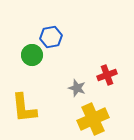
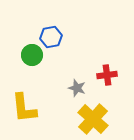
red cross: rotated 12 degrees clockwise
yellow cross: rotated 24 degrees counterclockwise
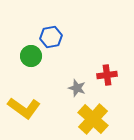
green circle: moved 1 px left, 1 px down
yellow L-shape: rotated 48 degrees counterclockwise
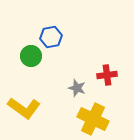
yellow cross: rotated 16 degrees counterclockwise
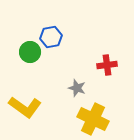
green circle: moved 1 px left, 4 px up
red cross: moved 10 px up
yellow L-shape: moved 1 px right, 1 px up
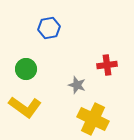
blue hexagon: moved 2 px left, 9 px up
green circle: moved 4 px left, 17 px down
gray star: moved 3 px up
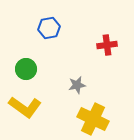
red cross: moved 20 px up
gray star: rotated 30 degrees counterclockwise
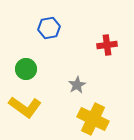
gray star: rotated 18 degrees counterclockwise
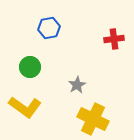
red cross: moved 7 px right, 6 px up
green circle: moved 4 px right, 2 px up
